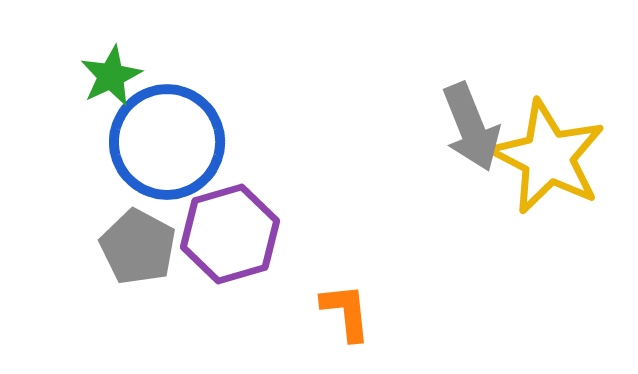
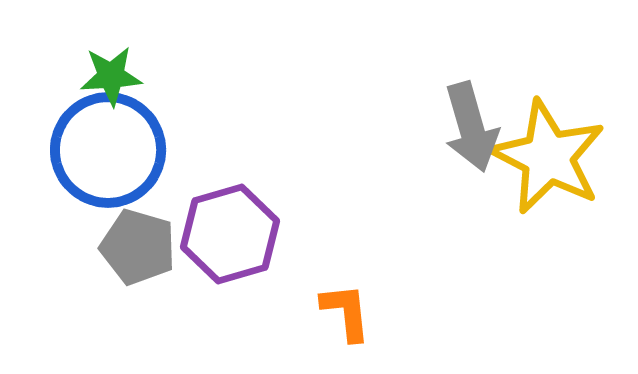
green star: rotated 22 degrees clockwise
gray arrow: rotated 6 degrees clockwise
blue circle: moved 59 px left, 8 px down
gray pentagon: rotated 12 degrees counterclockwise
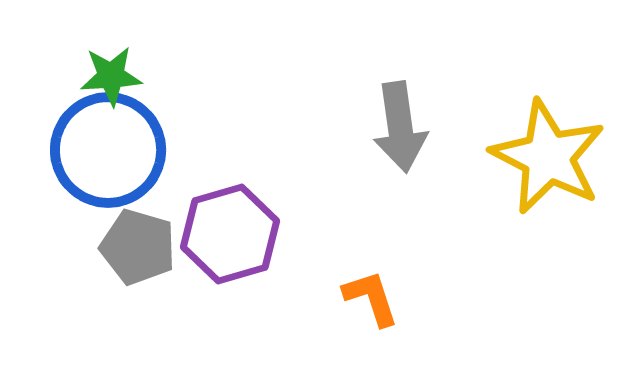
gray arrow: moved 71 px left; rotated 8 degrees clockwise
orange L-shape: moved 25 px right, 14 px up; rotated 12 degrees counterclockwise
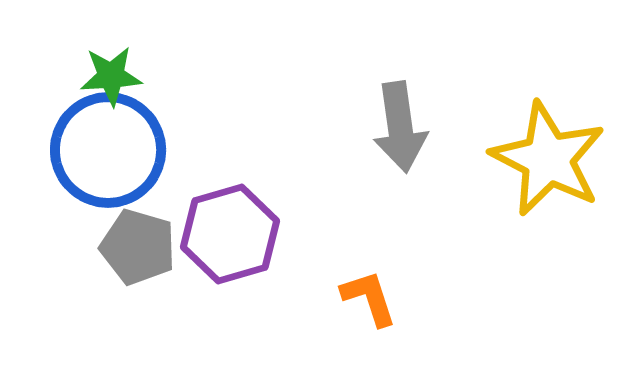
yellow star: moved 2 px down
orange L-shape: moved 2 px left
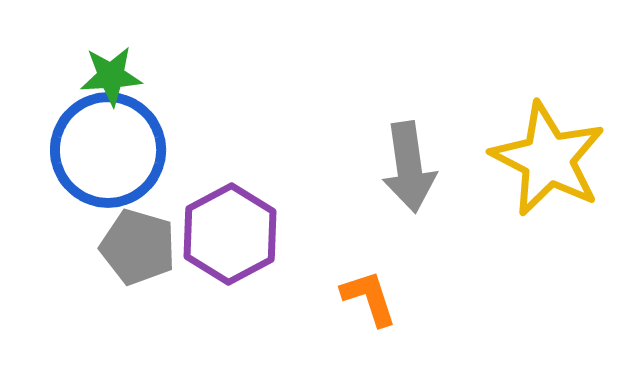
gray arrow: moved 9 px right, 40 px down
purple hexagon: rotated 12 degrees counterclockwise
